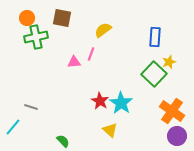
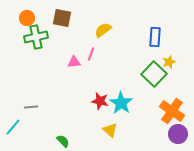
red star: rotated 18 degrees counterclockwise
gray line: rotated 24 degrees counterclockwise
purple circle: moved 1 px right, 2 px up
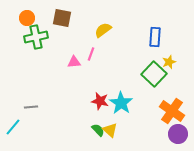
green semicircle: moved 35 px right, 11 px up
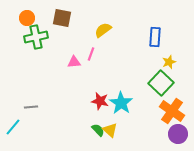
green square: moved 7 px right, 9 px down
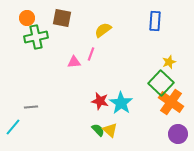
blue rectangle: moved 16 px up
orange cross: moved 1 px left, 9 px up
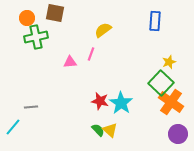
brown square: moved 7 px left, 5 px up
pink triangle: moved 4 px left
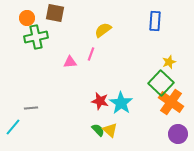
gray line: moved 1 px down
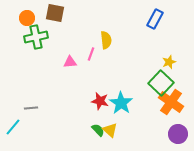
blue rectangle: moved 2 px up; rotated 24 degrees clockwise
yellow semicircle: moved 3 px right, 10 px down; rotated 120 degrees clockwise
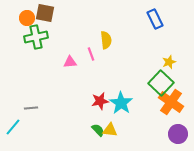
brown square: moved 10 px left
blue rectangle: rotated 54 degrees counterclockwise
pink line: rotated 40 degrees counterclockwise
red star: rotated 24 degrees counterclockwise
yellow triangle: rotated 35 degrees counterclockwise
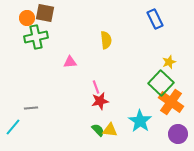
pink line: moved 5 px right, 33 px down
cyan star: moved 19 px right, 18 px down
